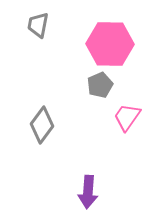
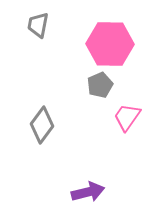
purple arrow: rotated 108 degrees counterclockwise
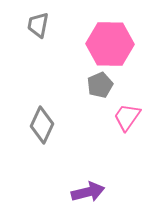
gray diamond: rotated 12 degrees counterclockwise
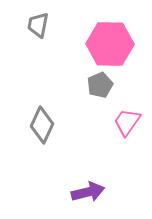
pink trapezoid: moved 5 px down
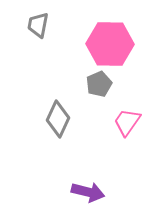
gray pentagon: moved 1 px left, 1 px up
gray diamond: moved 16 px right, 6 px up
purple arrow: rotated 28 degrees clockwise
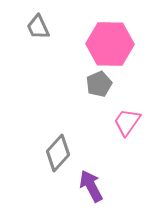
gray trapezoid: moved 2 px down; rotated 36 degrees counterclockwise
gray diamond: moved 34 px down; rotated 18 degrees clockwise
purple arrow: moved 3 px right, 6 px up; rotated 132 degrees counterclockwise
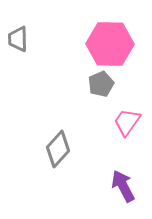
gray trapezoid: moved 20 px left, 12 px down; rotated 24 degrees clockwise
gray pentagon: moved 2 px right
gray diamond: moved 4 px up
purple arrow: moved 32 px right
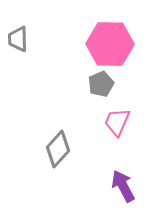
pink trapezoid: moved 10 px left; rotated 12 degrees counterclockwise
